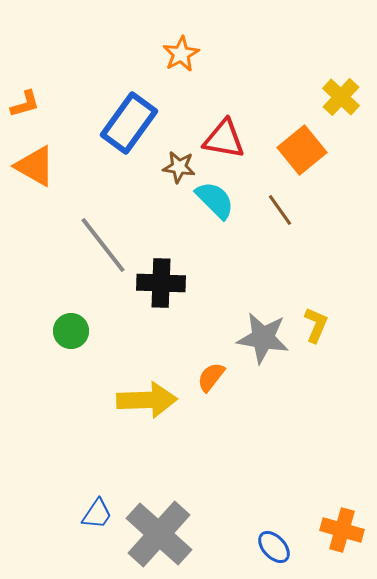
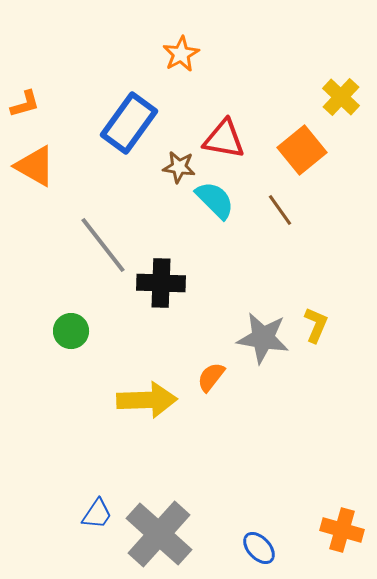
blue ellipse: moved 15 px left, 1 px down
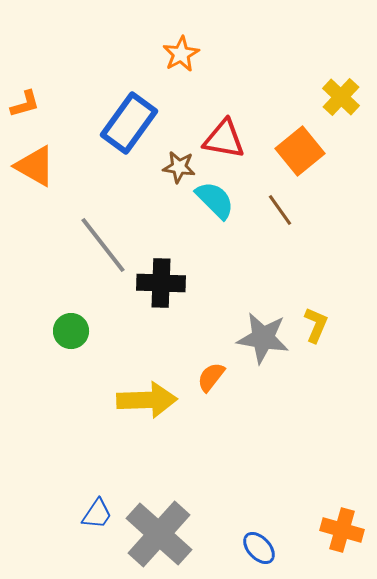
orange square: moved 2 px left, 1 px down
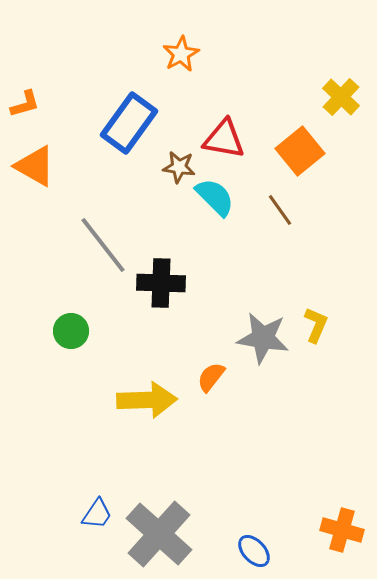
cyan semicircle: moved 3 px up
blue ellipse: moved 5 px left, 3 px down
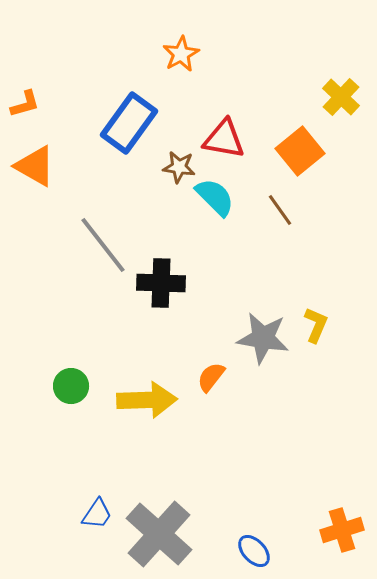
green circle: moved 55 px down
orange cross: rotated 33 degrees counterclockwise
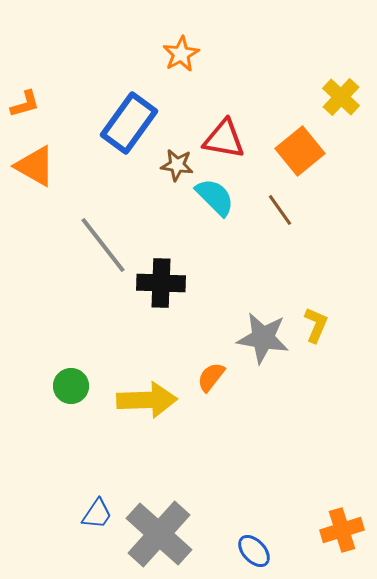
brown star: moved 2 px left, 2 px up
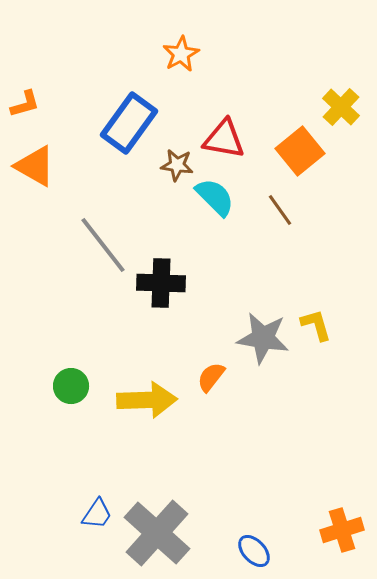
yellow cross: moved 10 px down
yellow L-shape: rotated 39 degrees counterclockwise
gray cross: moved 2 px left, 1 px up
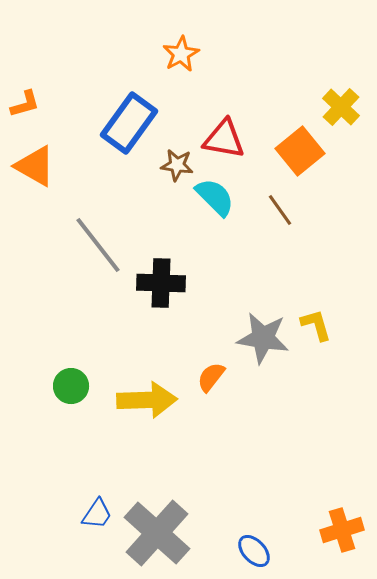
gray line: moved 5 px left
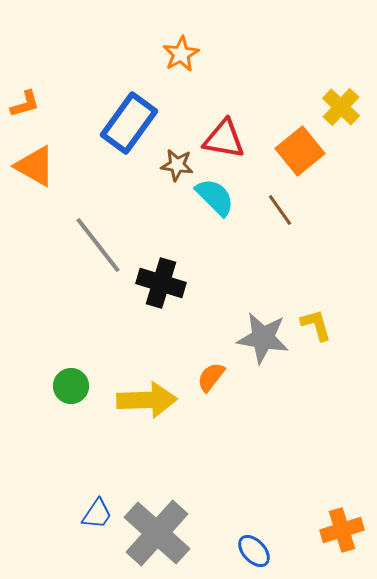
black cross: rotated 15 degrees clockwise
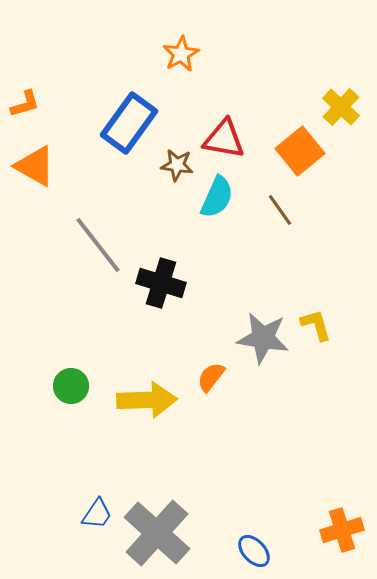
cyan semicircle: moved 2 px right; rotated 69 degrees clockwise
